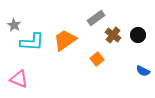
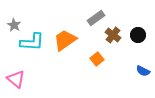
pink triangle: moved 3 px left; rotated 18 degrees clockwise
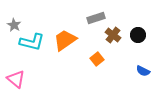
gray rectangle: rotated 18 degrees clockwise
cyan L-shape: rotated 10 degrees clockwise
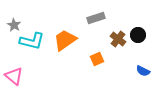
brown cross: moved 5 px right, 4 px down
cyan L-shape: moved 1 px up
orange square: rotated 16 degrees clockwise
pink triangle: moved 2 px left, 3 px up
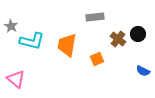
gray rectangle: moved 1 px left, 1 px up; rotated 12 degrees clockwise
gray star: moved 3 px left, 1 px down
black circle: moved 1 px up
orange trapezoid: moved 2 px right, 5 px down; rotated 45 degrees counterclockwise
pink triangle: moved 2 px right, 3 px down
